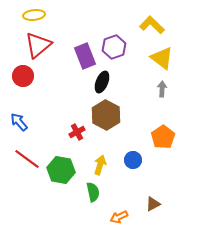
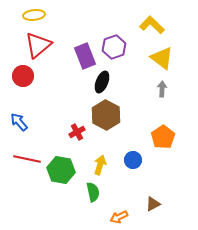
red line: rotated 24 degrees counterclockwise
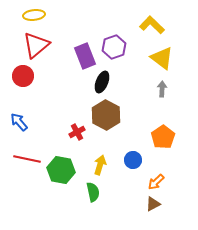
red triangle: moved 2 px left
orange arrow: moved 37 px right, 35 px up; rotated 18 degrees counterclockwise
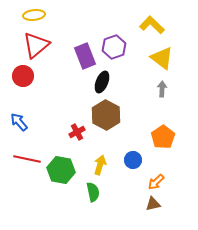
brown triangle: rotated 14 degrees clockwise
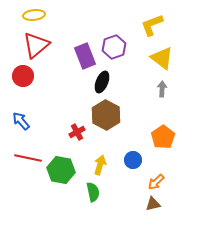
yellow L-shape: rotated 65 degrees counterclockwise
blue arrow: moved 2 px right, 1 px up
red line: moved 1 px right, 1 px up
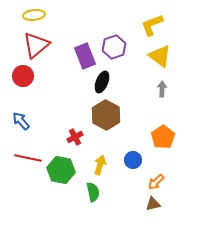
yellow triangle: moved 2 px left, 2 px up
red cross: moved 2 px left, 5 px down
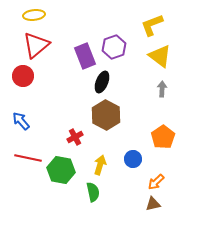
blue circle: moved 1 px up
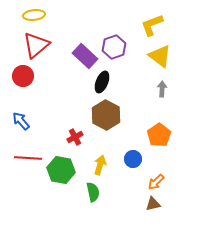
purple rectangle: rotated 25 degrees counterclockwise
orange pentagon: moved 4 px left, 2 px up
red line: rotated 8 degrees counterclockwise
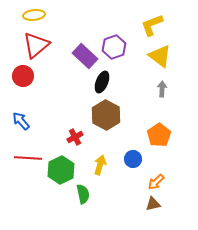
green hexagon: rotated 24 degrees clockwise
green semicircle: moved 10 px left, 2 px down
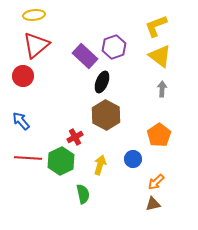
yellow L-shape: moved 4 px right, 1 px down
green hexagon: moved 9 px up
